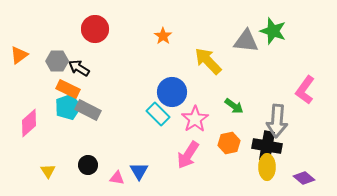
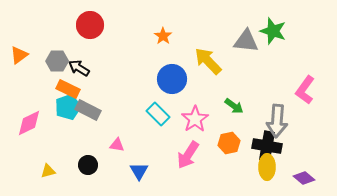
red circle: moved 5 px left, 4 px up
blue circle: moved 13 px up
pink diamond: rotated 16 degrees clockwise
yellow triangle: rotated 49 degrees clockwise
pink triangle: moved 33 px up
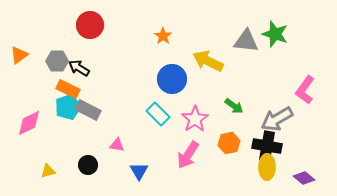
green star: moved 2 px right, 3 px down
yellow arrow: rotated 20 degrees counterclockwise
gray arrow: moved 2 px up; rotated 56 degrees clockwise
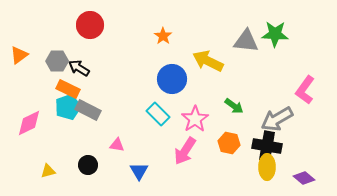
green star: rotated 16 degrees counterclockwise
orange hexagon: rotated 25 degrees clockwise
pink arrow: moved 3 px left, 4 px up
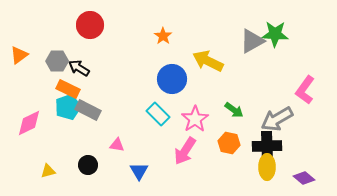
gray triangle: moved 6 px right; rotated 36 degrees counterclockwise
green arrow: moved 4 px down
black cross: rotated 12 degrees counterclockwise
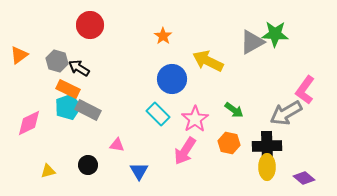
gray triangle: moved 1 px down
gray hexagon: rotated 15 degrees clockwise
gray arrow: moved 9 px right, 6 px up
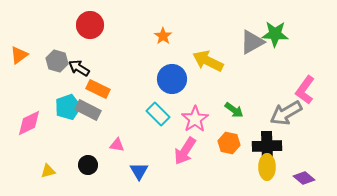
orange rectangle: moved 30 px right
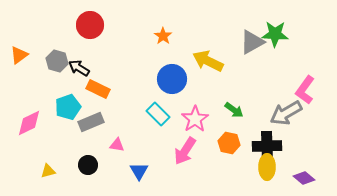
gray rectangle: moved 3 px right, 12 px down; rotated 50 degrees counterclockwise
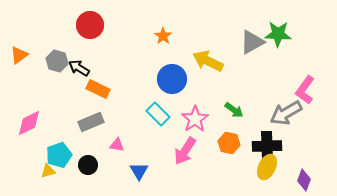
green star: moved 3 px right
cyan pentagon: moved 9 px left, 48 px down
yellow ellipse: rotated 25 degrees clockwise
purple diamond: moved 2 px down; rotated 70 degrees clockwise
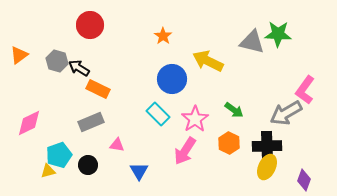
gray triangle: rotated 44 degrees clockwise
orange hexagon: rotated 15 degrees clockwise
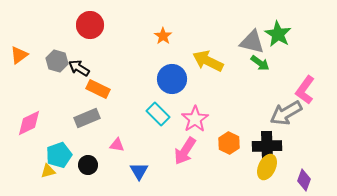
green star: rotated 28 degrees clockwise
green arrow: moved 26 px right, 47 px up
gray rectangle: moved 4 px left, 4 px up
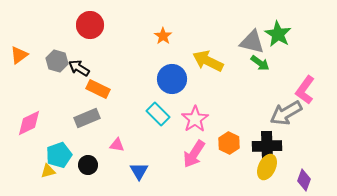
pink arrow: moved 9 px right, 3 px down
